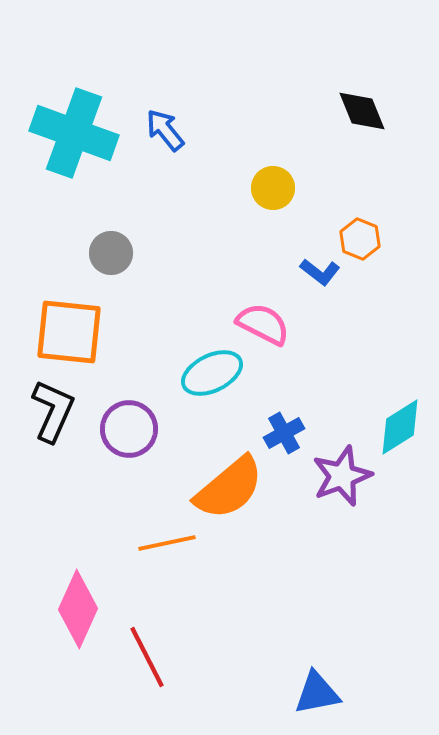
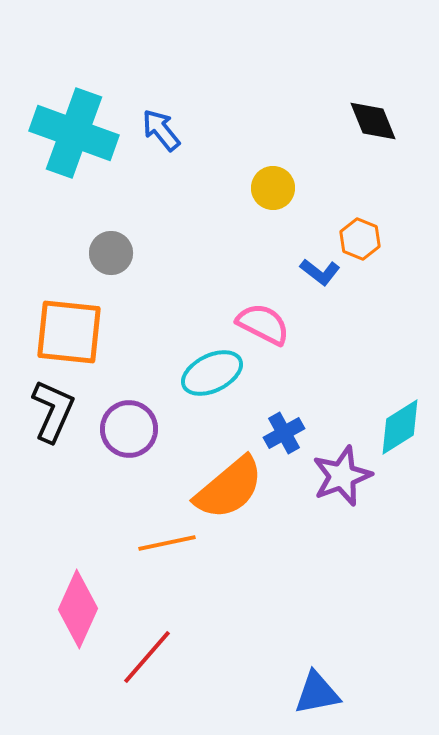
black diamond: moved 11 px right, 10 px down
blue arrow: moved 4 px left
red line: rotated 68 degrees clockwise
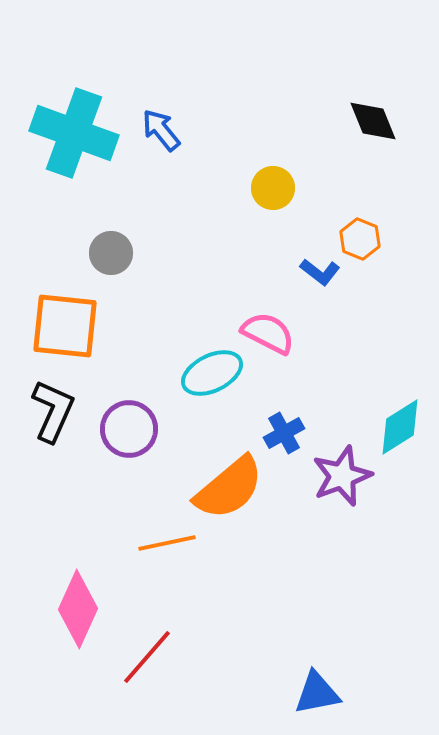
pink semicircle: moved 5 px right, 9 px down
orange square: moved 4 px left, 6 px up
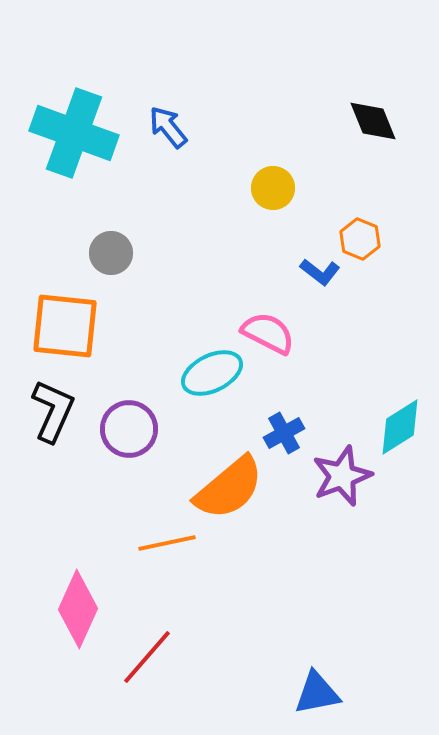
blue arrow: moved 7 px right, 3 px up
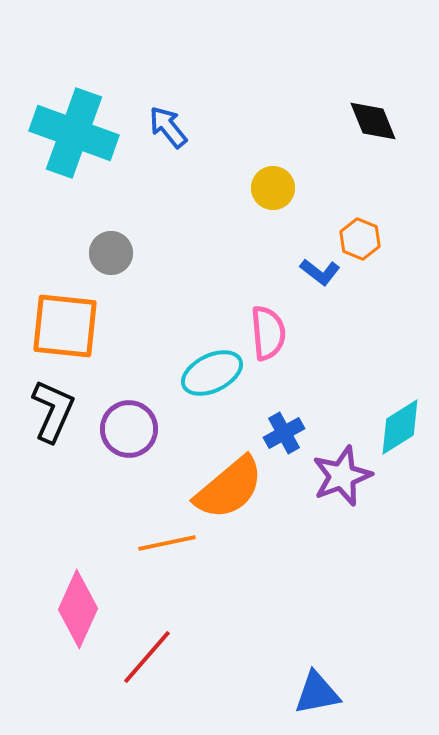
pink semicircle: rotated 58 degrees clockwise
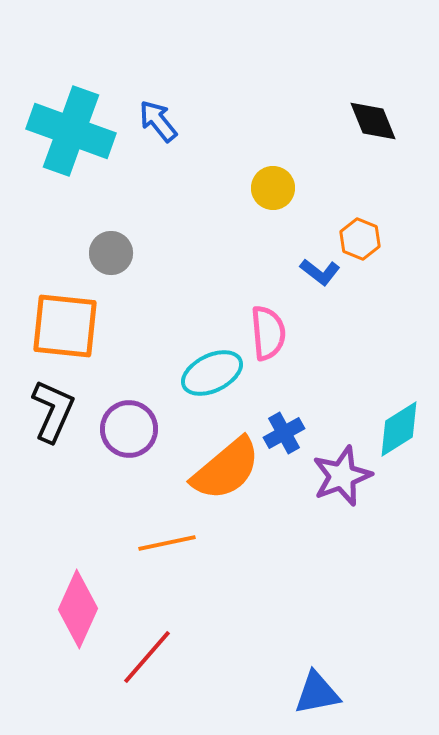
blue arrow: moved 10 px left, 6 px up
cyan cross: moved 3 px left, 2 px up
cyan diamond: moved 1 px left, 2 px down
orange semicircle: moved 3 px left, 19 px up
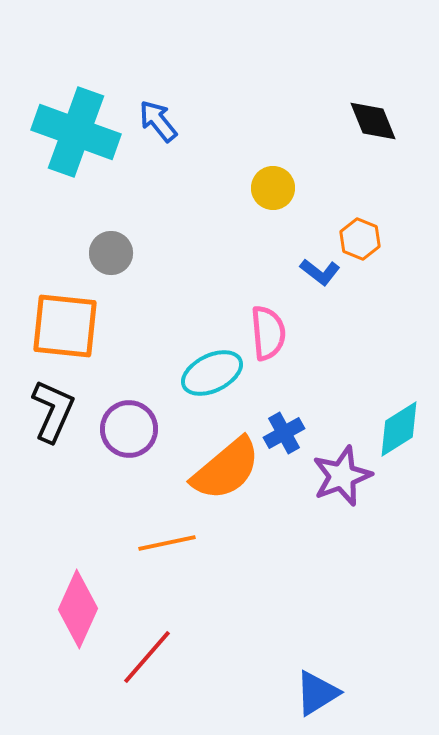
cyan cross: moved 5 px right, 1 px down
blue triangle: rotated 21 degrees counterclockwise
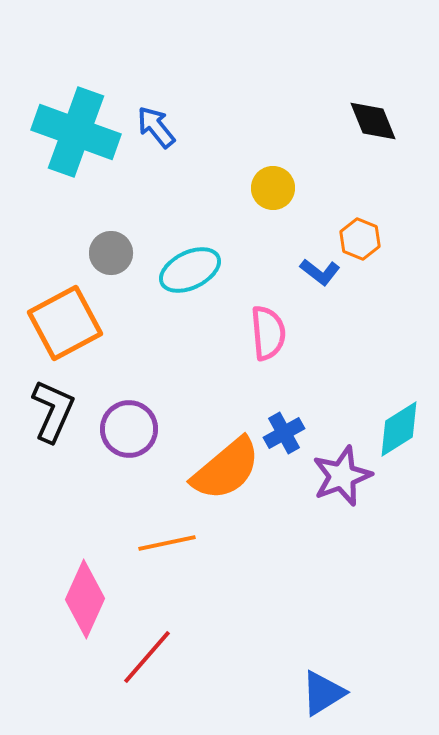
blue arrow: moved 2 px left, 6 px down
orange square: moved 3 px up; rotated 34 degrees counterclockwise
cyan ellipse: moved 22 px left, 103 px up
pink diamond: moved 7 px right, 10 px up
blue triangle: moved 6 px right
